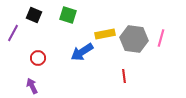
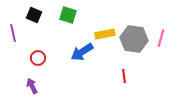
purple line: rotated 42 degrees counterclockwise
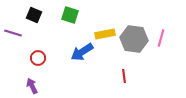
green square: moved 2 px right
purple line: rotated 60 degrees counterclockwise
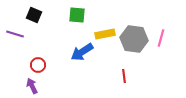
green square: moved 7 px right; rotated 12 degrees counterclockwise
purple line: moved 2 px right, 1 px down
red circle: moved 7 px down
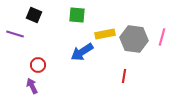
pink line: moved 1 px right, 1 px up
red line: rotated 16 degrees clockwise
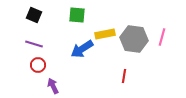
purple line: moved 19 px right, 10 px down
blue arrow: moved 3 px up
purple arrow: moved 21 px right
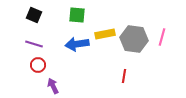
blue arrow: moved 5 px left, 5 px up; rotated 25 degrees clockwise
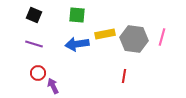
red circle: moved 8 px down
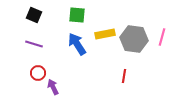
blue arrow: rotated 65 degrees clockwise
purple arrow: moved 1 px down
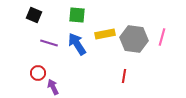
purple line: moved 15 px right, 1 px up
